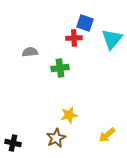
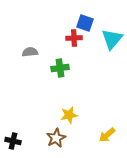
black cross: moved 2 px up
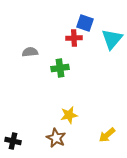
brown star: rotated 18 degrees counterclockwise
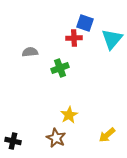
green cross: rotated 12 degrees counterclockwise
yellow star: rotated 18 degrees counterclockwise
